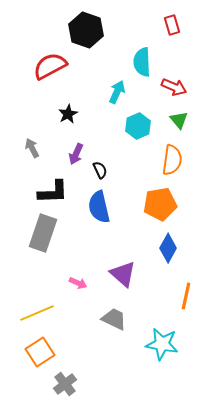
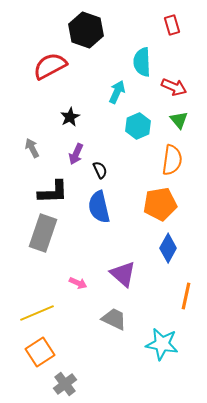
black star: moved 2 px right, 3 px down
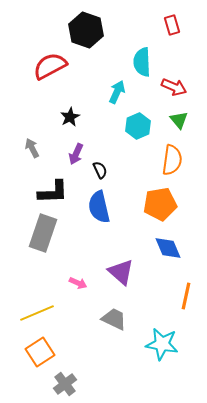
blue diamond: rotated 52 degrees counterclockwise
purple triangle: moved 2 px left, 2 px up
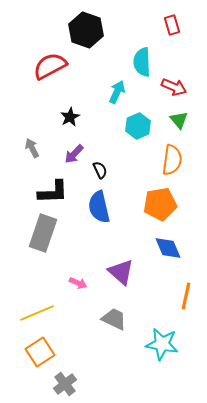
purple arrow: moved 2 px left; rotated 20 degrees clockwise
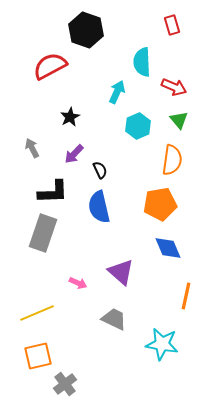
orange square: moved 2 px left, 4 px down; rotated 20 degrees clockwise
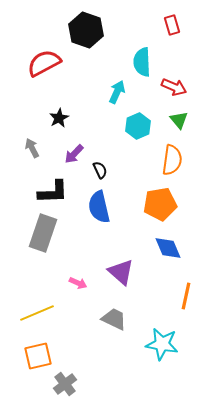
red semicircle: moved 6 px left, 3 px up
black star: moved 11 px left, 1 px down
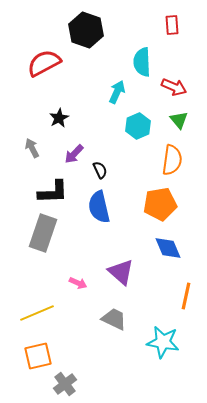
red rectangle: rotated 12 degrees clockwise
cyan star: moved 1 px right, 2 px up
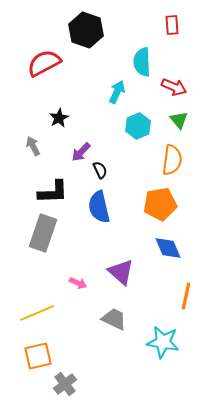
gray arrow: moved 1 px right, 2 px up
purple arrow: moved 7 px right, 2 px up
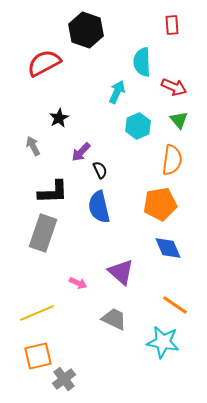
orange line: moved 11 px left, 9 px down; rotated 68 degrees counterclockwise
gray cross: moved 1 px left, 5 px up
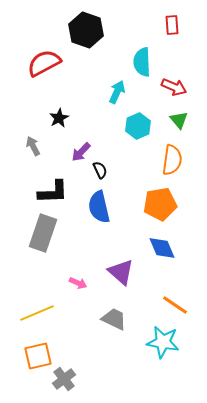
blue diamond: moved 6 px left
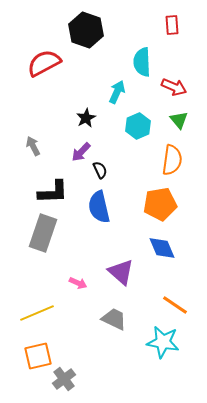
black star: moved 27 px right
